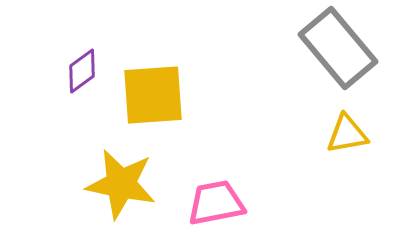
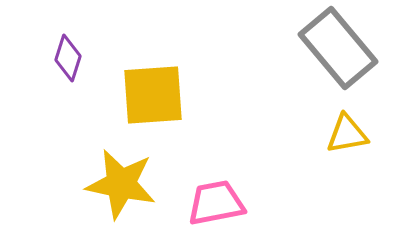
purple diamond: moved 14 px left, 13 px up; rotated 36 degrees counterclockwise
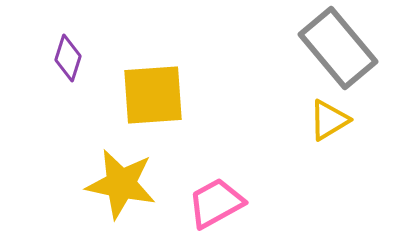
yellow triangle: moved 18 px left, 14 px up; rotated 21 degrees counterclockwise
pink trapezoid: rotated 18 degrees counterclockwise
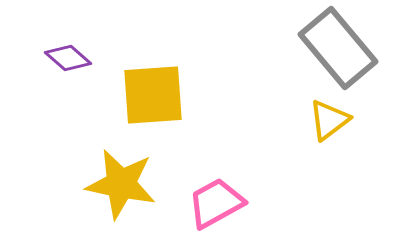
purple diamond: rotated 66 degrees counterclockwise
yellow triangle: rotated 6 degrees counterclockwise
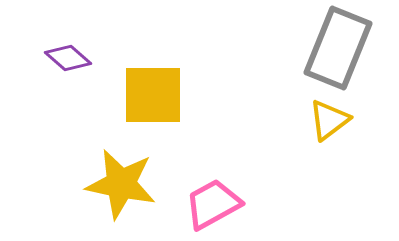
gray rectangle: rotated 62 degrees clockwise
yellow square: rotated 4 degrees clockwise
pink trapezoid: moved 3 px left, 1 px down
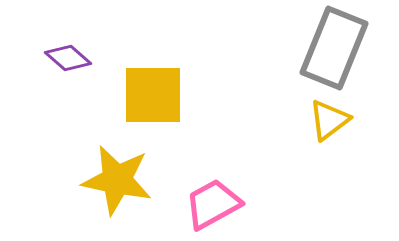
gray rectangle: moved 4 px left
yellow star: moved 4 px left, 4 px up
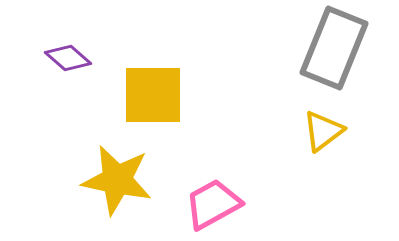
yellow triangle: moved 6 px left, 11 px down
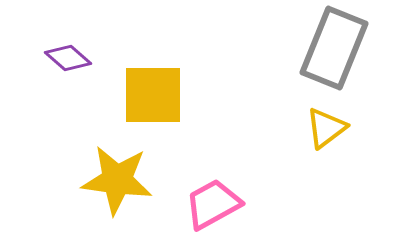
yellow triangle: moved 3 px right, 3 px up
yellow star: rotated 4 degrees counterclockwise
